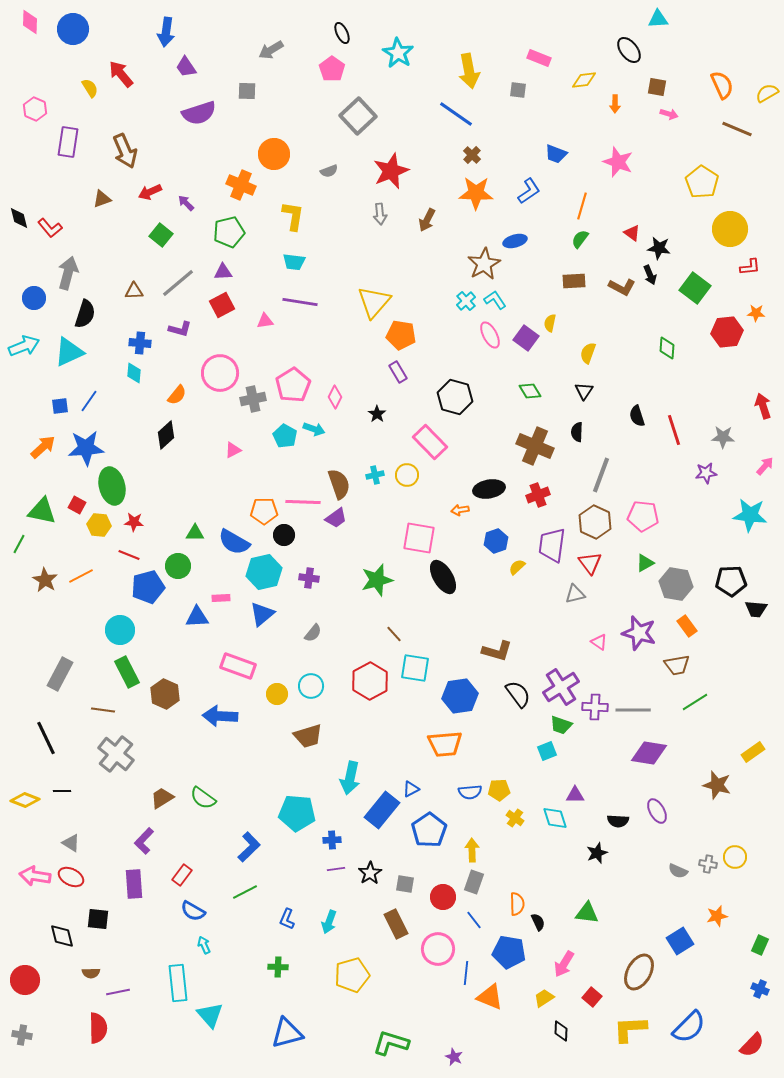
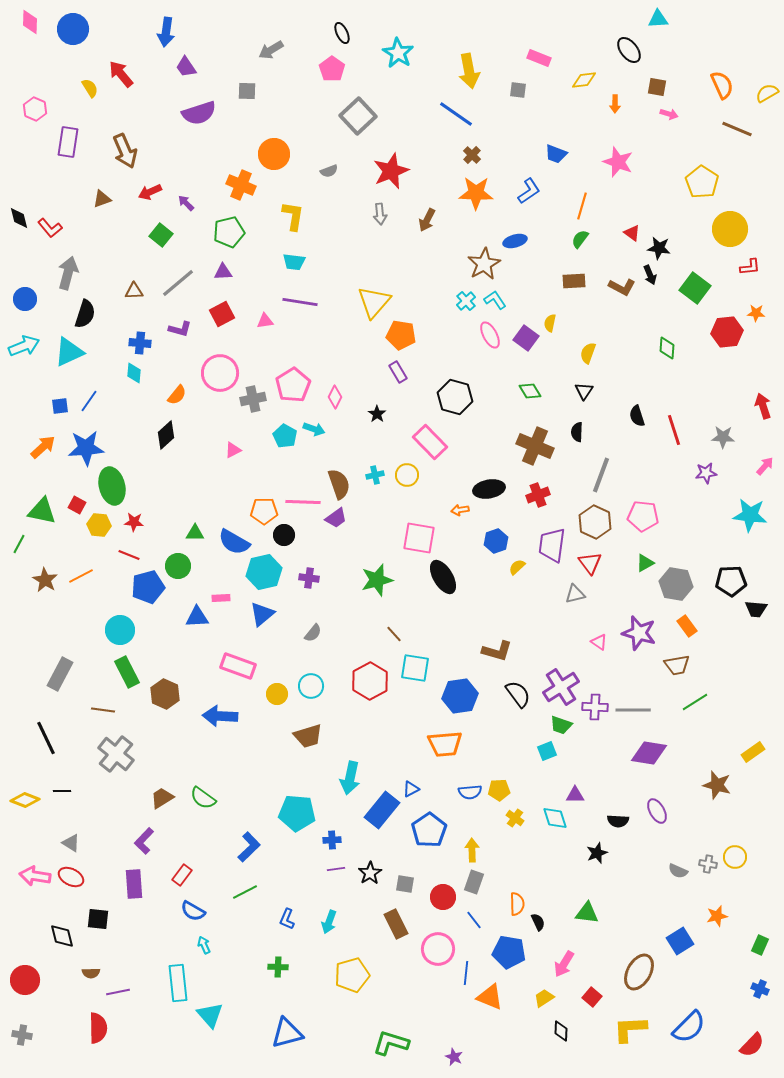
blue circle at (34, 298): moved 9 px left, 1 px down
red square at (222, 305): moved 9 px down
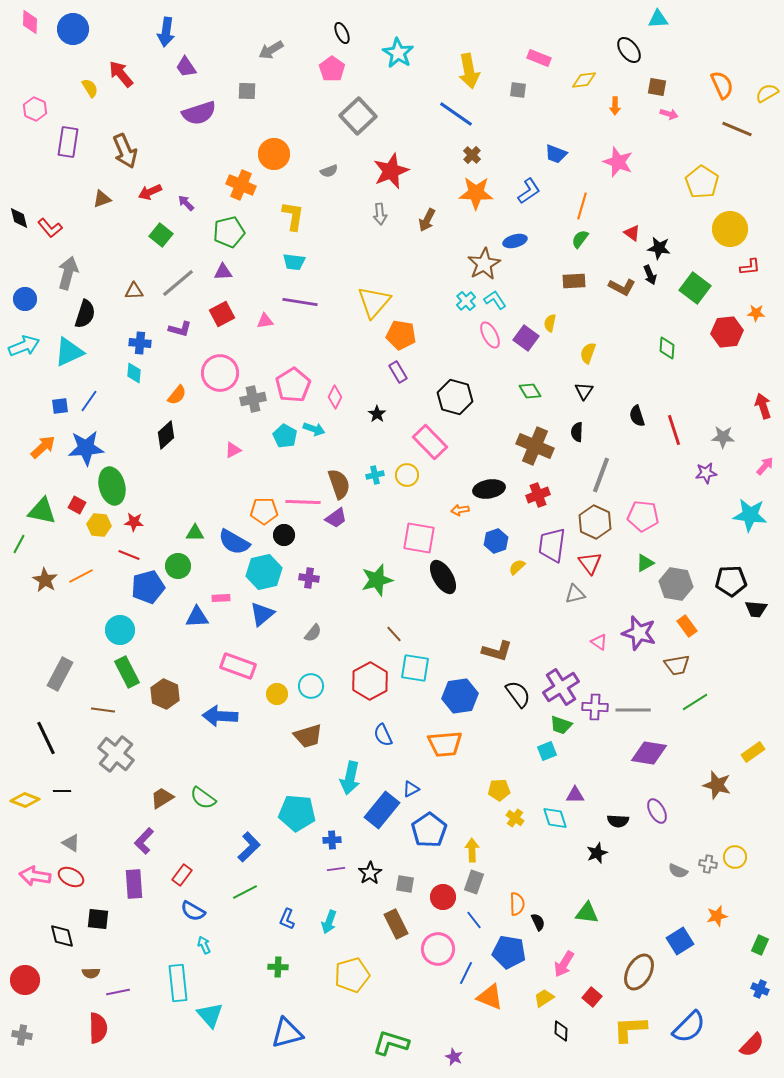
orange arrow at (615, 104): moved 2 px down
blue semicircle at (470, 792): moved 87 px left, 57 px up; rotated 70 degrees clockwise
blue line at (466, 973): rotated 20 degrees clockwise
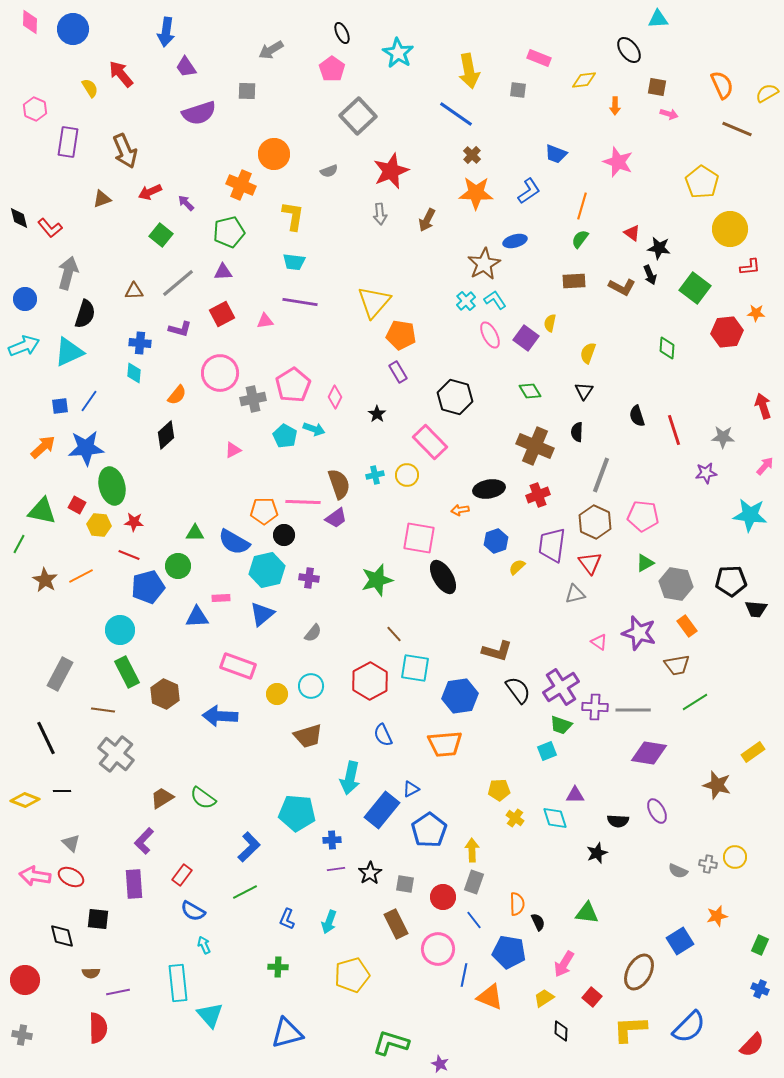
cyan hexagon at (264, 572): moved 3 px right, 2 px up
black semicircle at (518, 694): moved 4 px up
gray triangle at (71, 843): rotated 12 degrees clockwise
blue line at (466, 973): moved 2 px left, 2 px down; rotated 15 degrees counterclockwise
purple star at (454, 1057): moved 14 px left, 7 px down
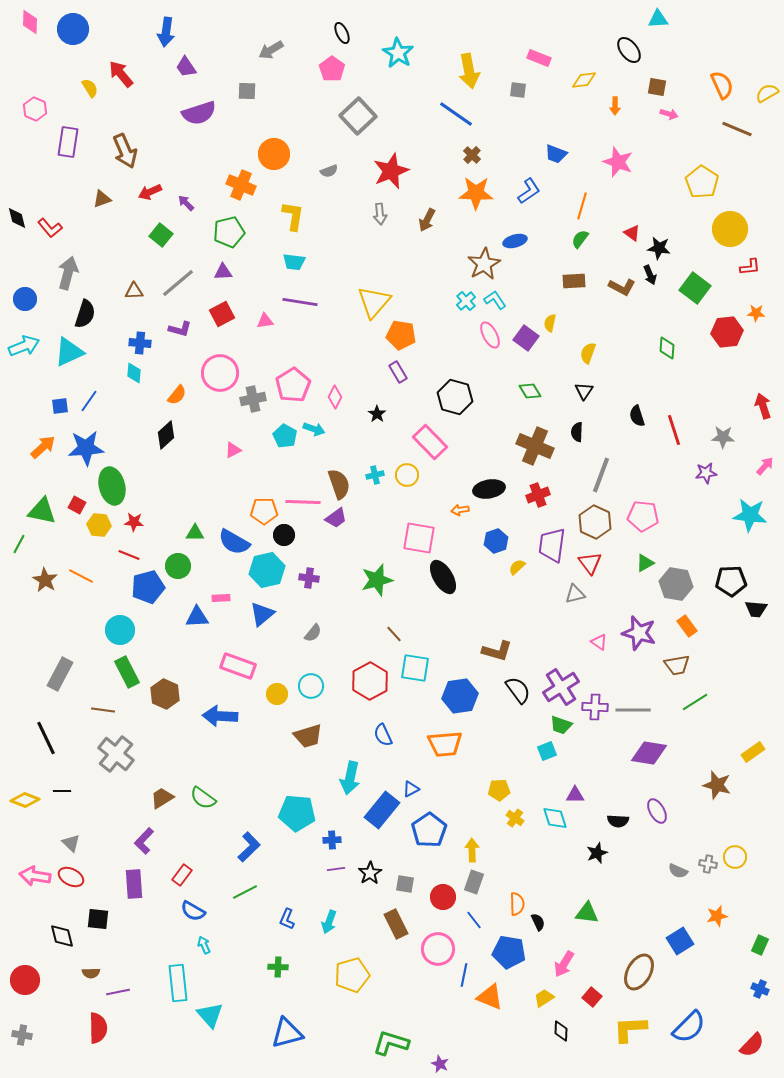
black diamond at (19, 218): moved 2 px left
orange line at (81, 576): rotated 55 degrees clockwise
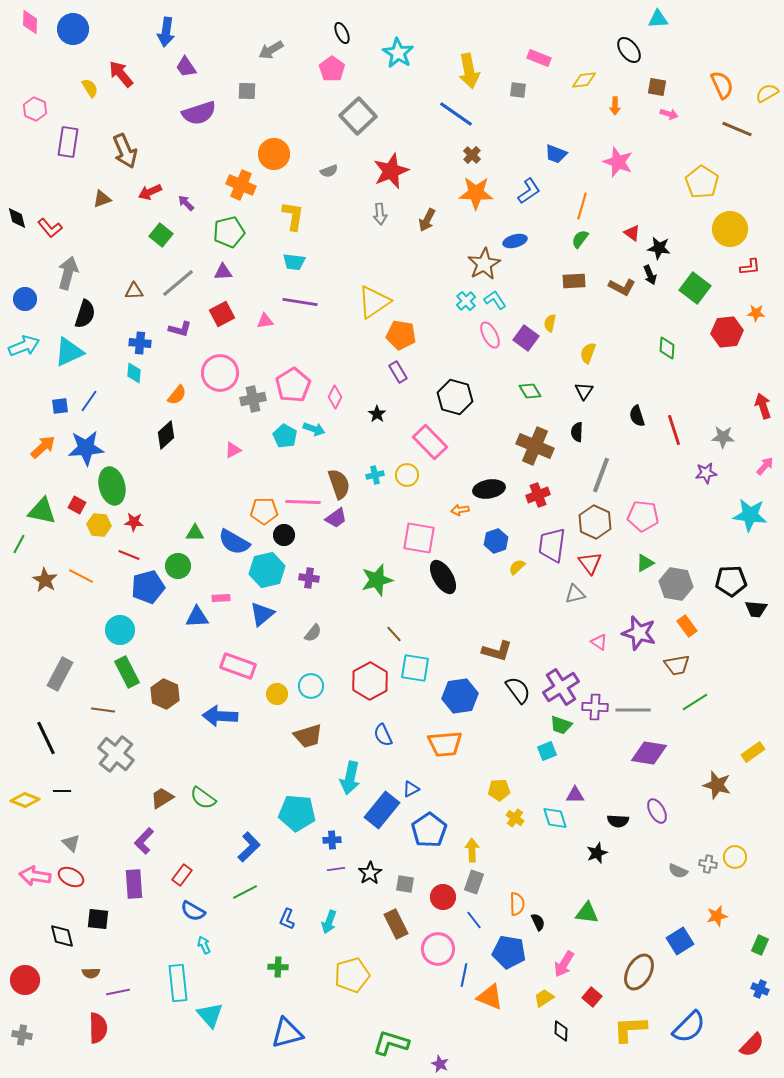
yellow triangle at (374, 302): rotated 15 degrees clockwise
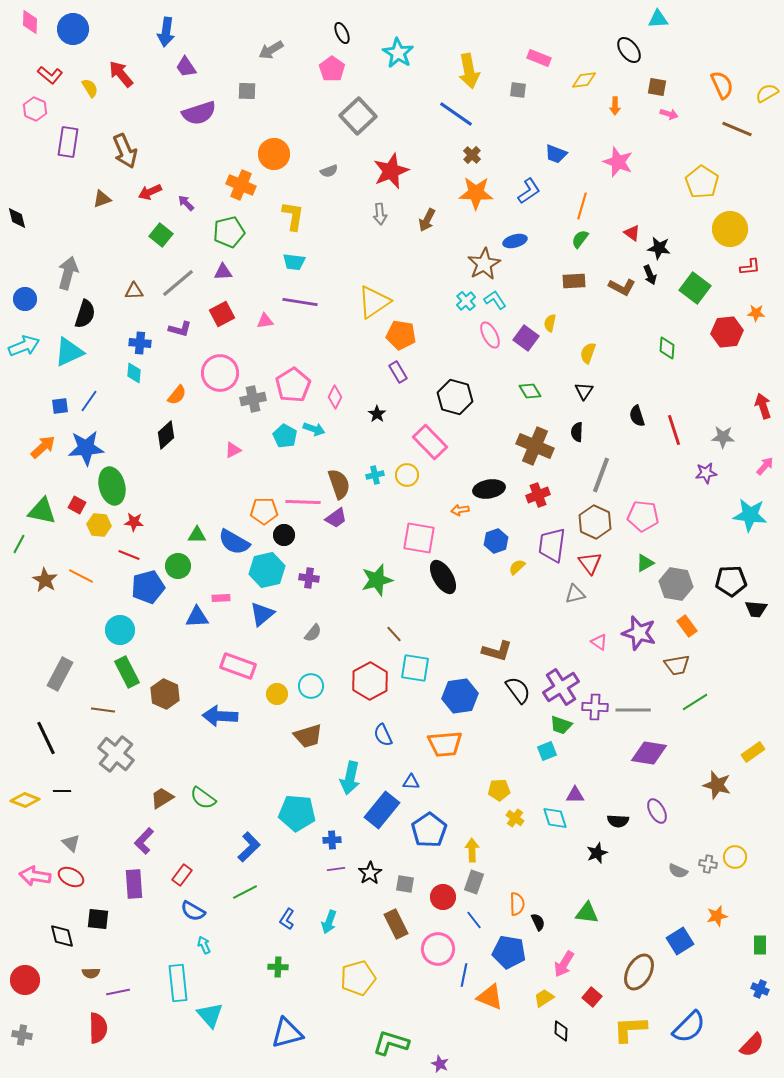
red L-shape at (50, 228): moved 153 px up; rotated 10 degrees counterclockwise
green triangle at (195, 533): moved 2 px right, 2 px down
blue triangle at (411, 789): moved 7 px up; rotated 30 degrees clockwise
blue L-shape at (287, 919): rotated 10 degrees clockwise
green rectangle at (760, 945): rotated 24 degrees counterclockwise
yellow pentagon at (352, 975): moved 6 px right, 3 px down
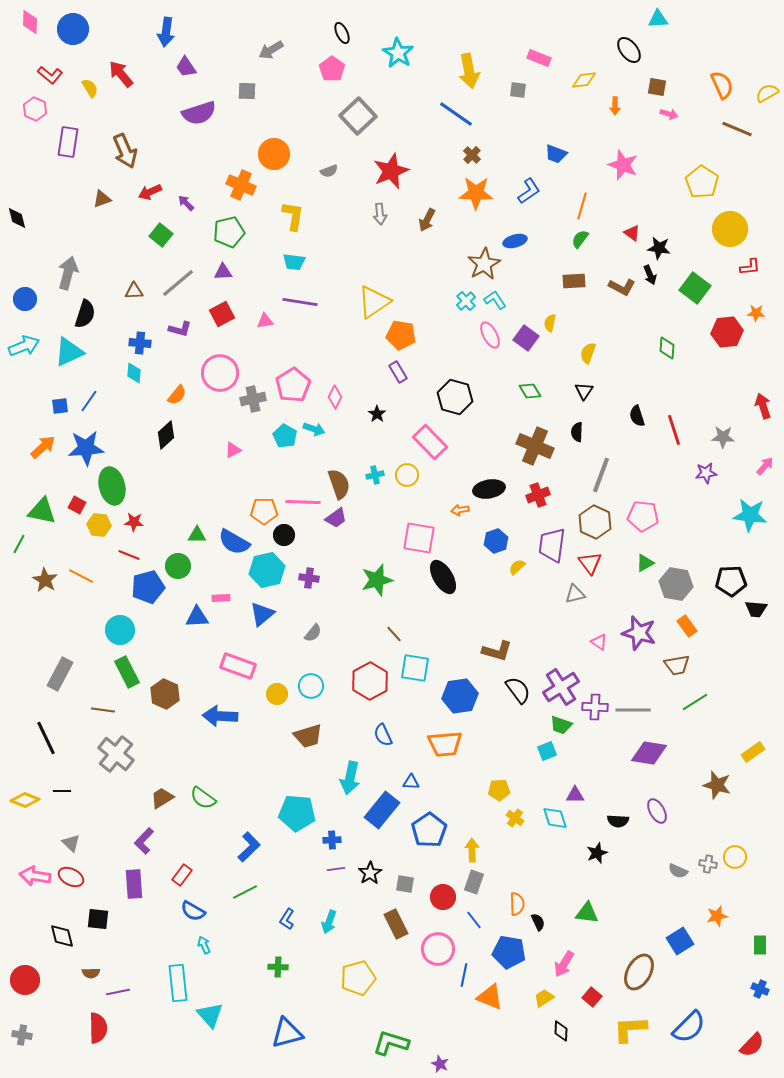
pink star at (618, 162): moved 5 px right, 3 px down
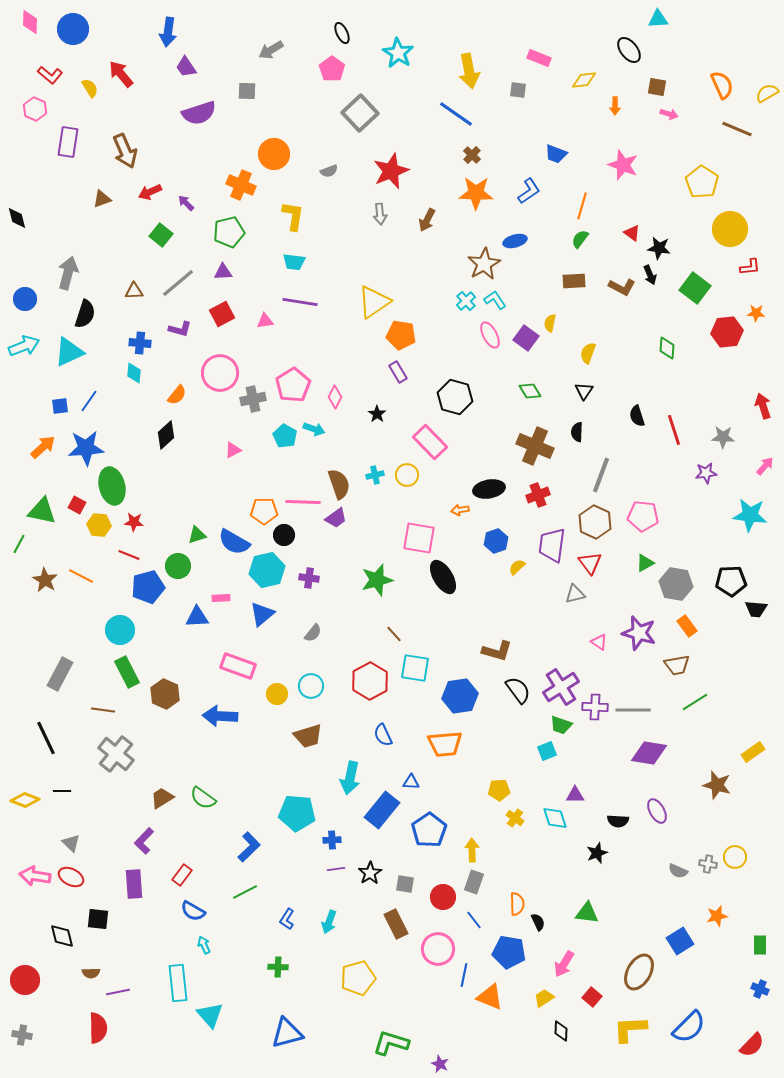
blue arrow at (166, 32): moved 2 px right
gray square at (358, 116): moved 2 px right, 3 px up
green triangle at (197, 535): rotated 18 degrees counterclockwise
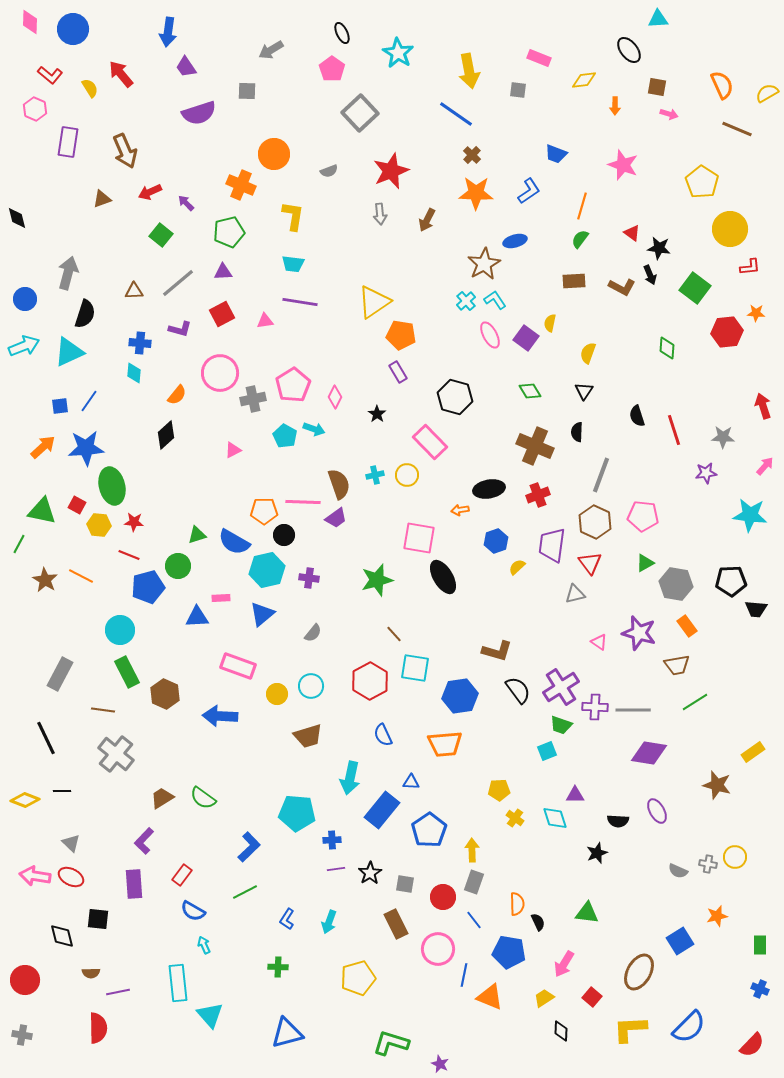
cyan trapezoid at (294, 262): moved 1 px left, 2 px down
